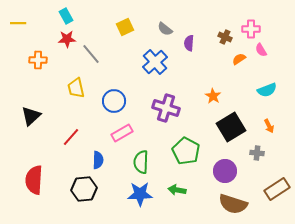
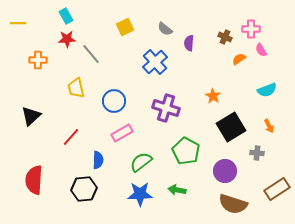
green semicircle: rotated 50 degrees clockwise
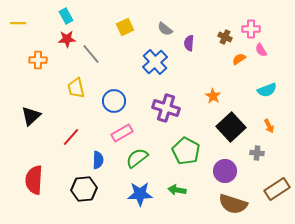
black square: rotated 12 degrees counterclockwise
green semicircle: moved 4 px left, 4 px up
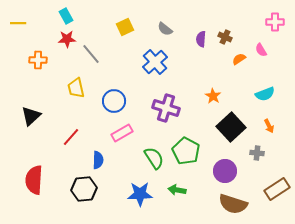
pink cross: moved 24 px right, 7 px up
purple semicircle: moved 12 px right, 4 px up
cyan semicircle: moved 2 px left, 4 px down
green semicircle: moved 17 px right; rotated 95 degrees clockwise
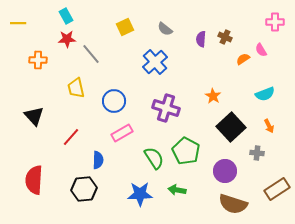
orange semicircle: moved 4 px right
black triangle: moved 3 px right; rotated 30 degrees counterclockwise
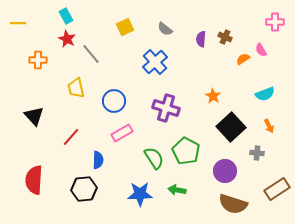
red star: rotated 30 degrees clockwise
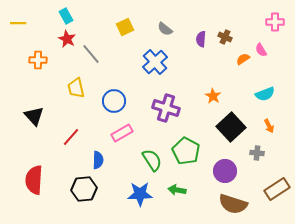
green semicircle: moved 2 px left, 2 px down
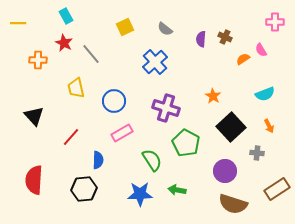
red star: moved 3 px left, 4 px down
green pentagon: moved 8 px up
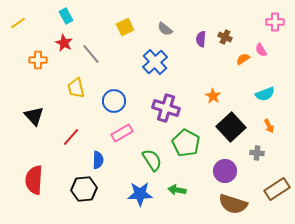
yellow line: rotated 35 degrees counterclockwise
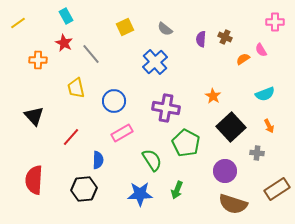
purple cross: rotated 8 degrees counterclockwise
green arrow: rotated 78 degrees counterclockwise
